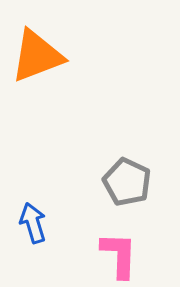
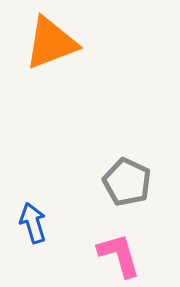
orange triangle: moved 14 px right, 13 px up
pink L-shape: rotated 18 degrees counterclockwise
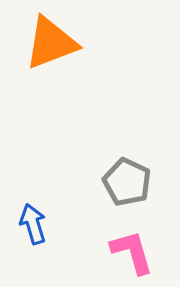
blue arrow: moved 1 px down
pink L-shape: moved 13 px right, 3 px up
